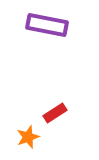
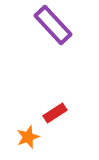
purple rectangle: moved 6 px right; rotated 36 degrees clockwise
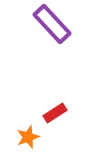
purple rectangle: moved 1 px left, 1 px up
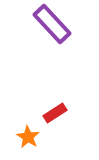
orange star: rotated 20 degrees counterclockwise
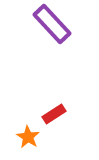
red rectangle: moved 1 px left, 1 px down
